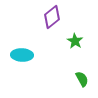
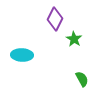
purple diamond: moved 3 px right, 2 px down; rotated 25 degrees counterclockwise
green star: moved 1 px left, 2 px up
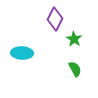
cyan ellipse: moved 2 px up
green semicircle: moved 7 px left, 10 px up
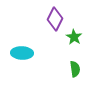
green star: moved 2 px up
green semicircle: rotated 21 degrees clockwise
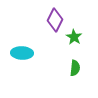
purple diamond: moved 1 px down
green semicircle: moved 1 px up; rotated 14 degrees clockwise
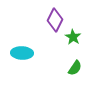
green star: moved 1 px left
green semicircle: rotated 28 degrees clockwise
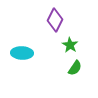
green star: moved 3 px left, 8 px down
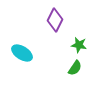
green star: moved 9 px right; rotated 21 degrees counterclockwise
cyan ellipse: rotated 30 degrees clockwise
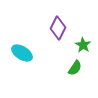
purple diamond: moved 3 px right, 8 px down
green star: moved 4 px right; rotated 21 degrees clockwise
